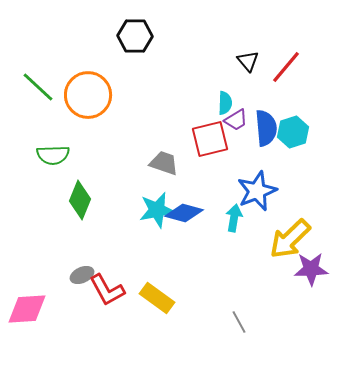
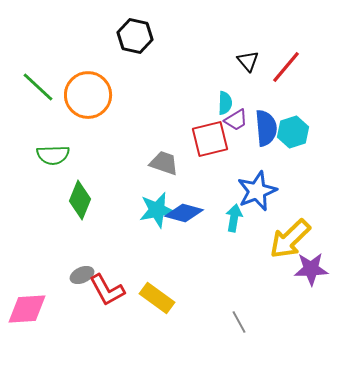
black hexagon: rotated 12 degrees clockwise
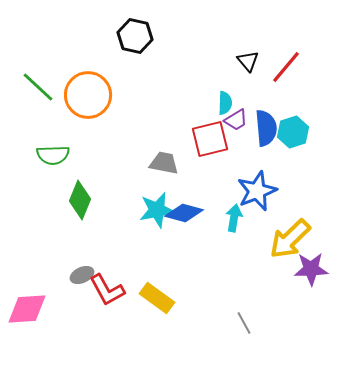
gray trapezoid: rotated 8 degrees counterclockwise
gray line: moved 5 px right, 1 px down
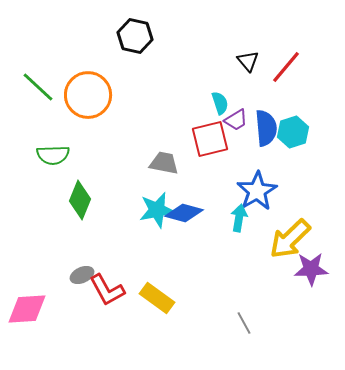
cyan semicircle: moved 5 px left; rotated 20 degrees counterclockwise
blue star: rotated 9 degrees counterclockwise
cyan arrow: moved 5 px right
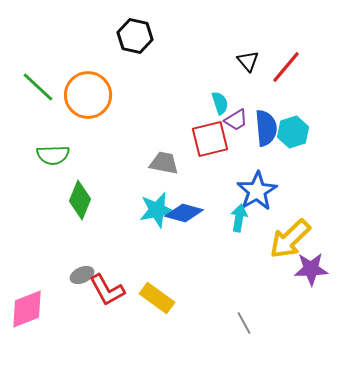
pink diamond: rotated 18 degrees counterclockwise
